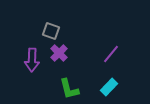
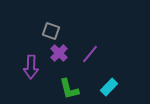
purple line: moved 21 px left
purple arrow: moved 1 px left, 7 px down
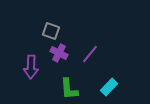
purple cross: rotated 18 degrees counterclockwise
green L-shape: rotated 10 degrees clockwise
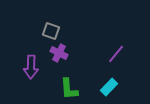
purple line: moved 26 px right
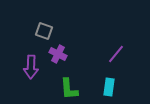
gray square: moved 7 px left
purple cross: moved 1 px left, 1 px down
cyan rectangle: rotated 36 degrees counterclockwise
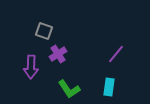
purple cross: rotated 30 degrees clockwise
green L-shape: rotated 30 degrees counterclockwise
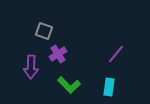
green L-shape: moved 4 px up; rotated 10 degrees counterclockwise
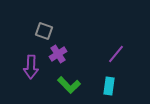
cyan rectangle: moved 1 px up
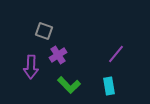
purple cross: moved 1 px down
cyan rectangle: rotated 18 degrees counterclockwise
